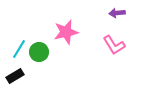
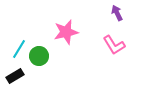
purple arrow: rotated 70 degrees clockwise
green circle: moved 4 px down
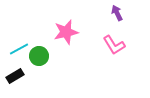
cyan line: rotated 30 degrees clockwise
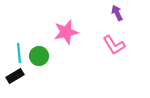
cyan line: moved 4 px down; rotated 66 degrees counterclockwise
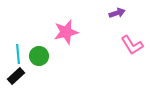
purple arrow: rotated 98 degrees clockwise
pink L-shape: moved 18 px right
cyan line: moved 1 px left, 1 px down
black rectangle: moved 1 px right; rotated 12 degrees counterclockwise
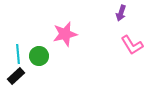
purple arrow: moved 4 px right; rotated 126 degrees clockwise
pink star: moved 1 px left, 2 px down
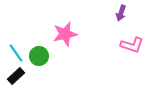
pink L-shape: rotated 40 degrees counterclockwise
cyan line: moved 2 px left, 1 px up; rotated 30 degrees counterclockwise
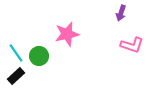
pink star: moved 2 px right
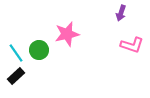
green circle: moved 6 px up
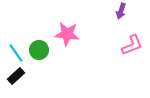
purple arrow: moved 2 px up
pink star: rotated 20 degrees clockwise
pink L-shape: rotated 40 degrees counterclockwise
